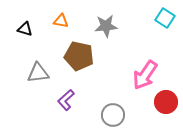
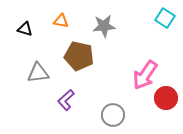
gray star: moved 2 px left
red circle: moved 4 px up
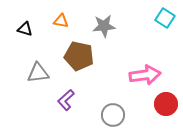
pink arrow: rotated 132 degrees counterclockwise
red circle: moved 6 px down
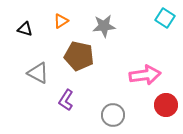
orange triangle: rotated 42 degrees counterclockwise
gray triangle: rotated 35 degrees clockwise
purple L-shape: rotated 15 degrees counterclockwise
red circle: moved 1 px down
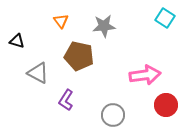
orange triangle: rotated 35 degrees counterclockwise
black triangle: moved 8 px left, 12 px down
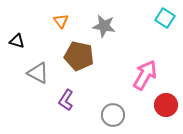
gray star: rotated 15 degrees clockwise
pink arrow: rotated 52 degrees counterclockwise
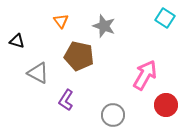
gray star: rotated 10 degrees clockwise
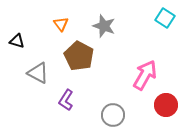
orange triangle: moved 3 px down
brown pentagon: rotated 16 degrees clockwise
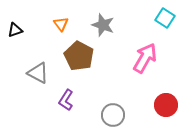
gray star: moved 1 px left, 1 px up
black triangle: moved 2 px left, 11 px up; rotated 35 degrees counterclockwise
pink arrow: moved 17 px up
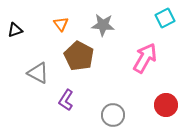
cyan square: rotated 30 degrees clockwise
gray star: rotated 15 degrees counterclockwise
